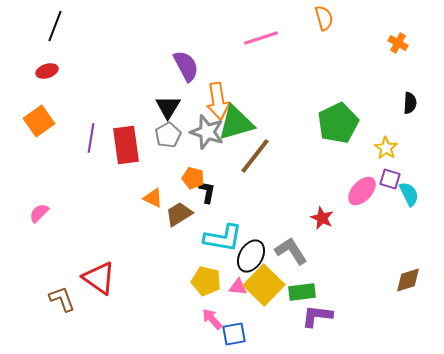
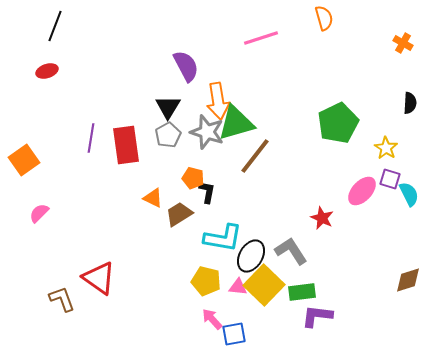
orange cross: moved 5 px right
orange square: moved 15 px left, 39 px down
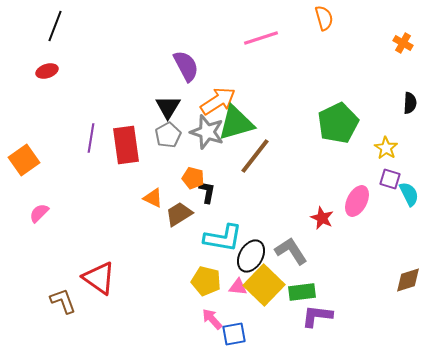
orange arrow: rotated 114 degrees counterclockwise
pink ellipse: moved 5 px left, 10 px down; rotated 16 degrees counterclockwise
brown L-shape: moved 1 px right, 2 px down
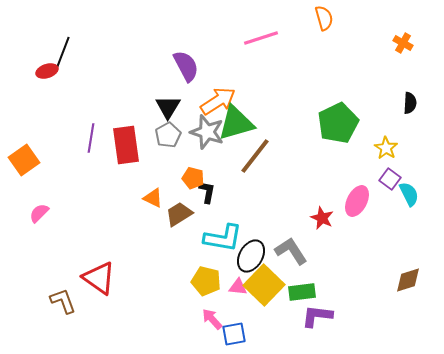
black line: moved 8 px right, 26 px down
purple square: rotated 20 degrees clockwise
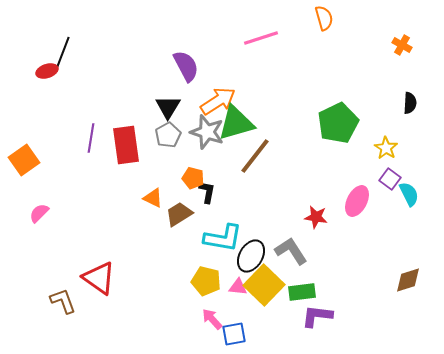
orange cross: moved 1 px left, 2 px down
red star: moved 6 px left, 1 px up; rotated 15 degrees counterclockwise
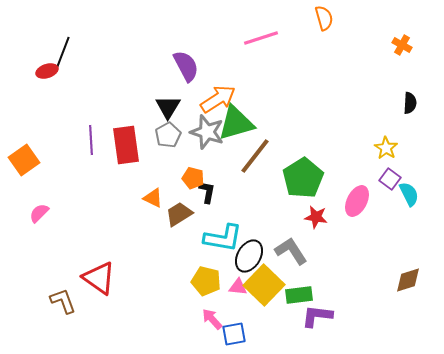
orange arrow: moved 2 px up
green pentagon: moved 35 px left, 55 px down; rotated 6 degrees counterclockwise
purple line: moved 2 px down; rotated 12 degrees counterclockwise
black ellipse: moved 2 px left
green rectangle: moved 3 px left, 3 px down
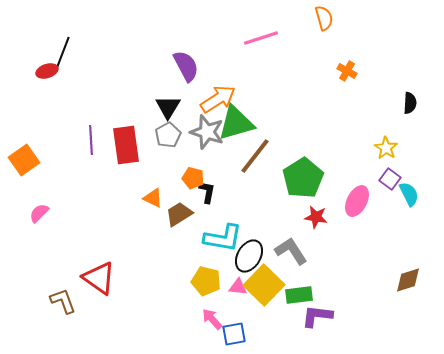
orange cross: moved 55 px left, 26 px down
